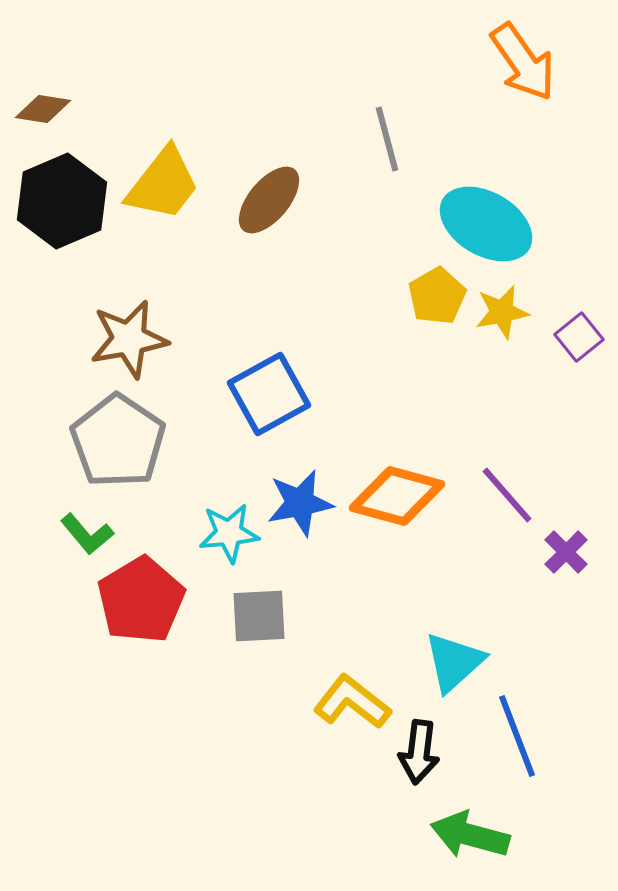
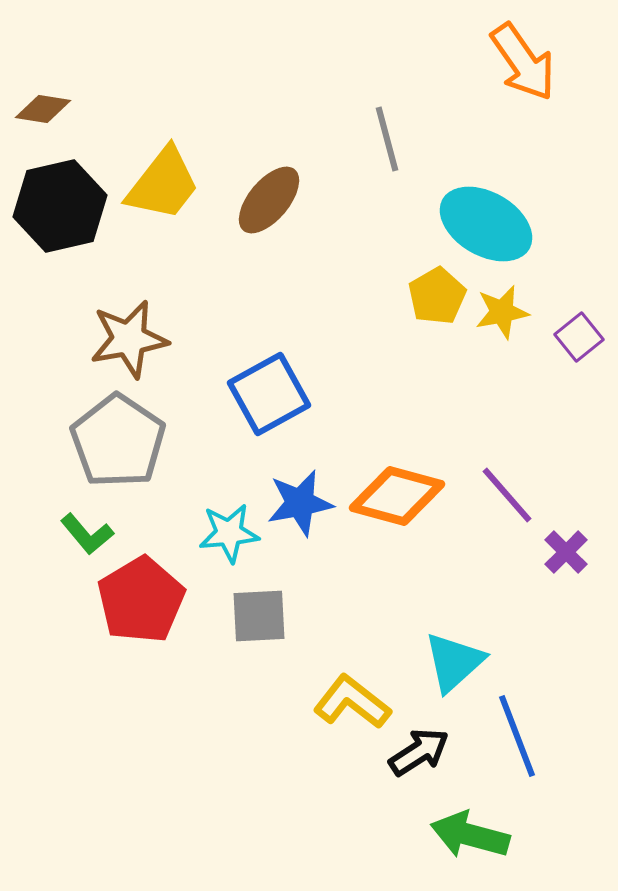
black hexagon: moved 2 px left, 5 px down; rotated 10 degrees clockwise
black arrow: rotated 130 degrees counterclockwise
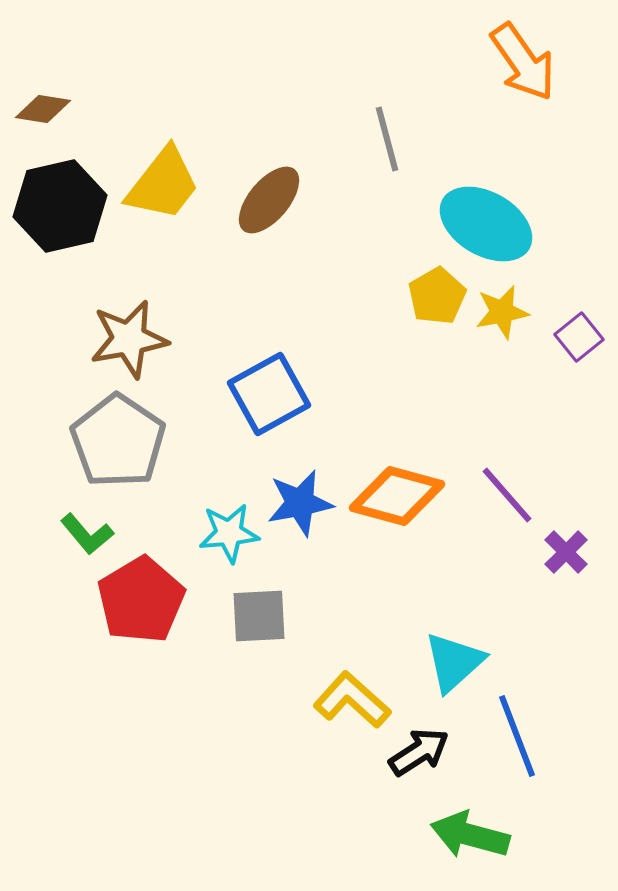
yellow L-shape: moved 2 px up; rotated 4 degrees clockwise
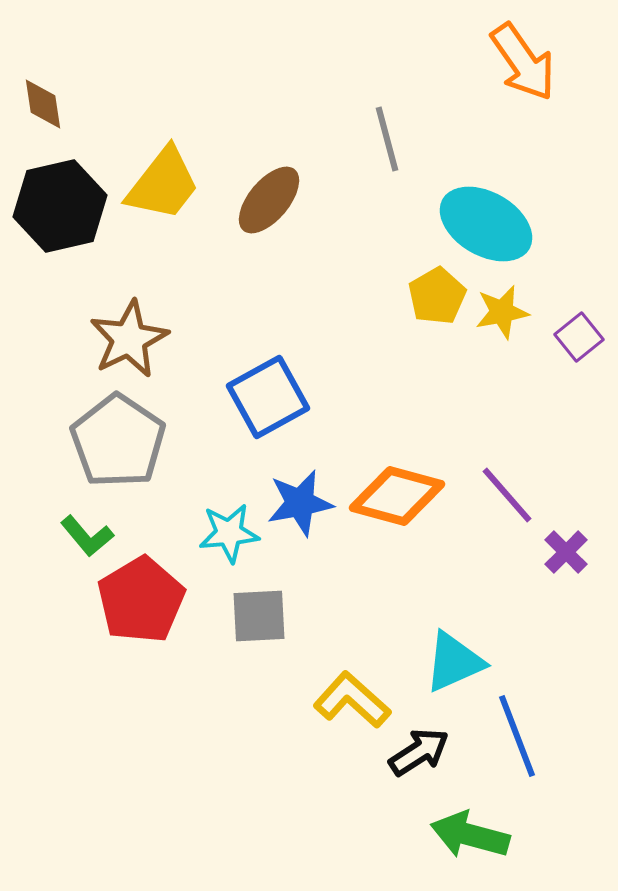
brown diamond: moved 5 px up; rotated 72 degrees clockwise
brown star: rotated 16 degrees counterclockwise
blue square: moved 1 px left, 3 px down
green L-shape: moved 2 px down
cyan triangle: rotated 18 degrees clockwise
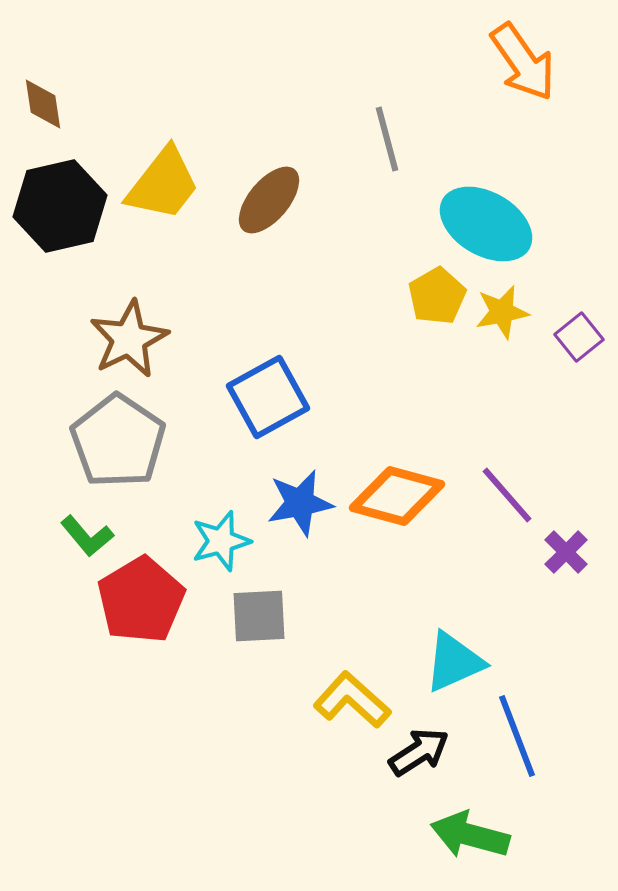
cyan star: moved 8 px left, 8 px down; rotated 10 degrees counterclockwise
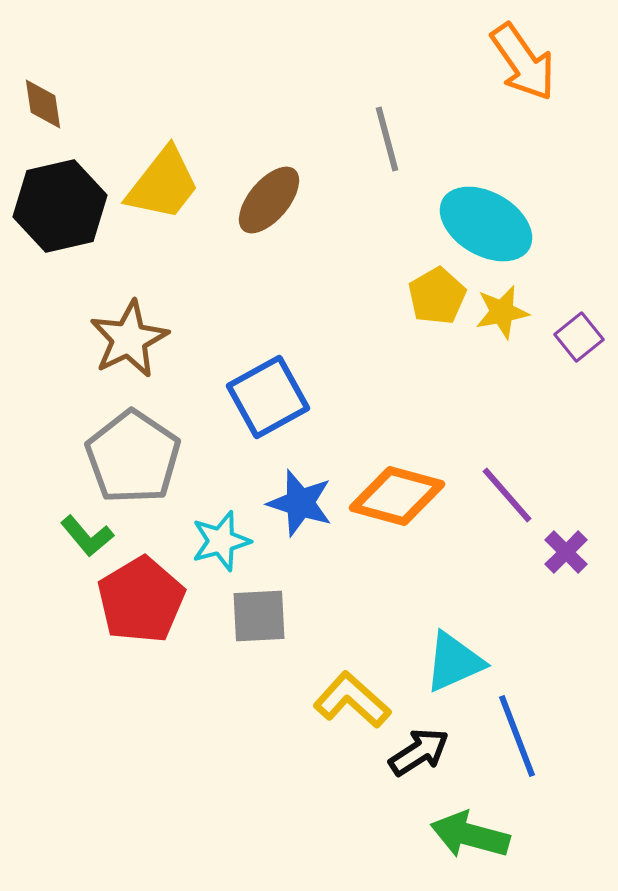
gray pentagon: moved 15 px right, 16 px down
blue star: rotated 28 degrees clockwise
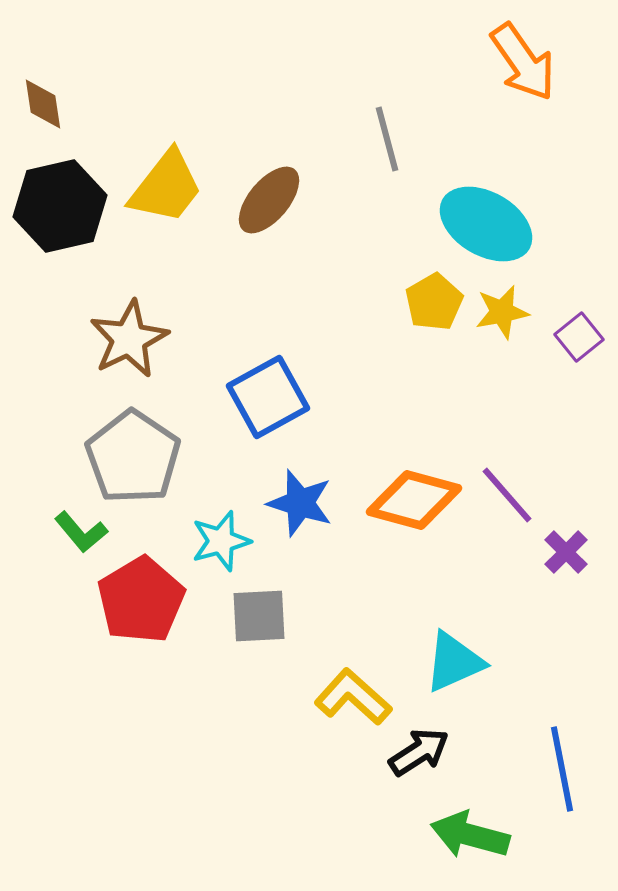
yellow trapezoid: moved 3 px right, 3 px down
yellow pentagon: moved 3 px left, 6 px down
orange diamond: moved 17 px right, 4 px down
green L-shape: moved 6 px left, 4 px up
yellow L-shape: moved 1 px right, 3 px up
blue line: moved 45 px right, 33 px down; rotated 10 degrees clockwise
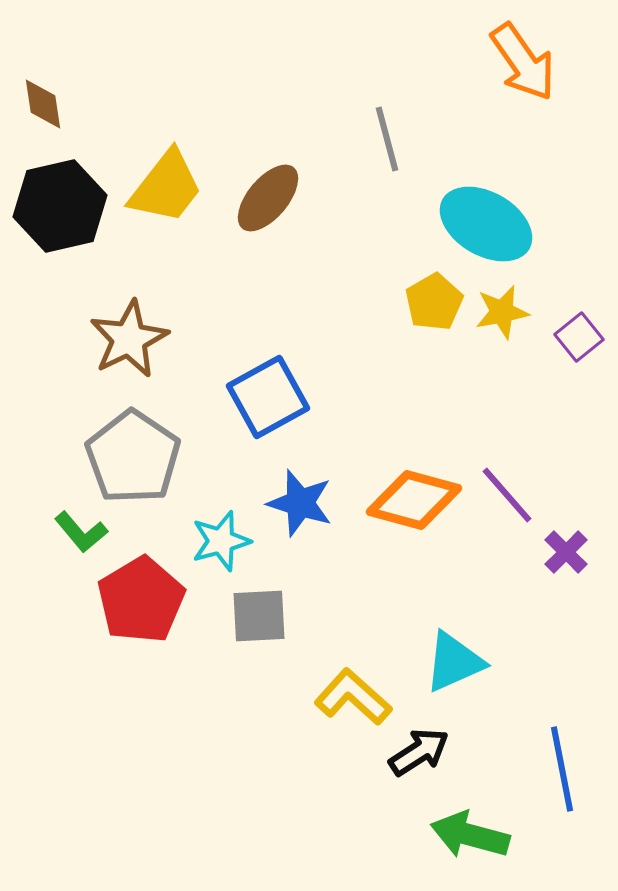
brown ellipse: moved 1 px left, 2 px up
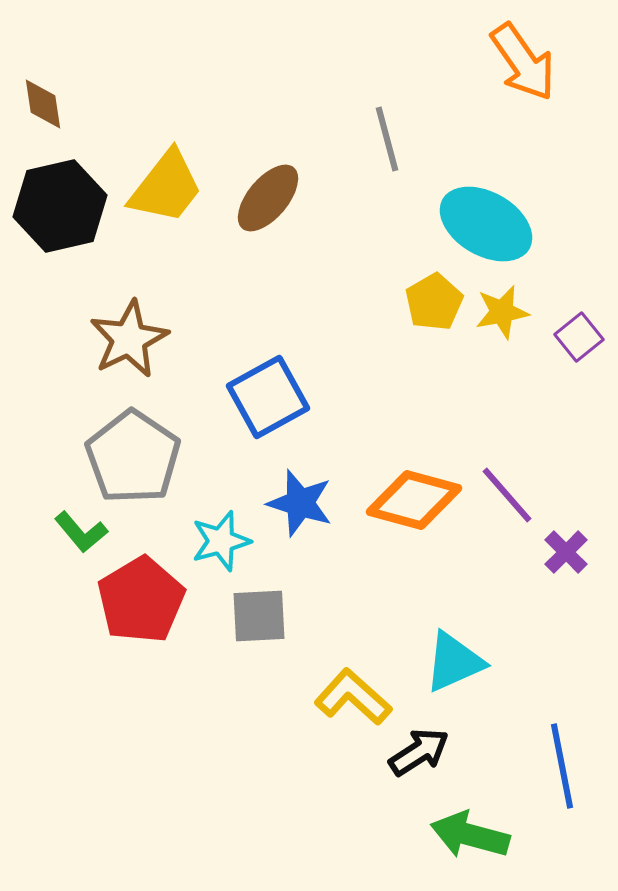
blue line: moved 3 px up
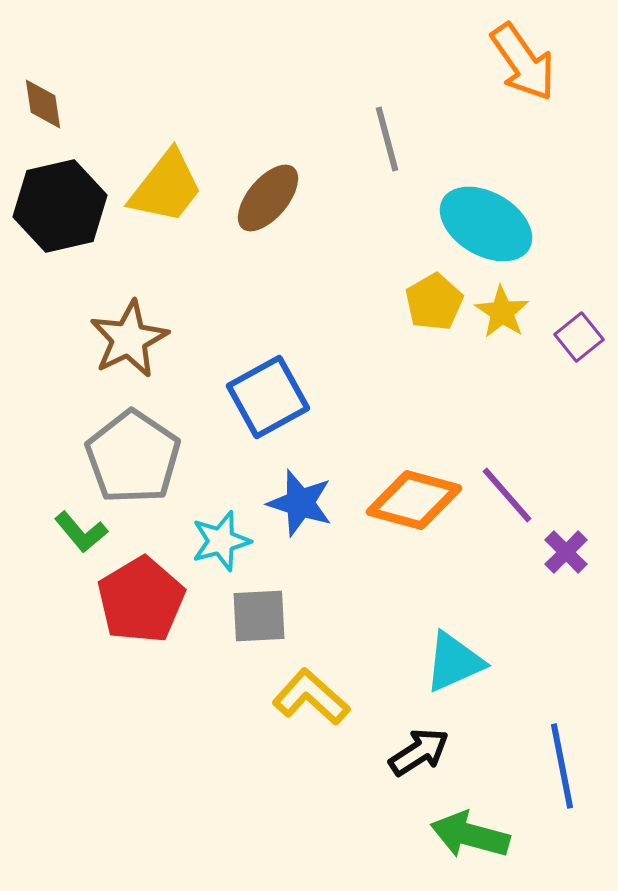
yellow star: rotated 28 degrees counterclockwise
yellow L-shape: moved 42 px left
